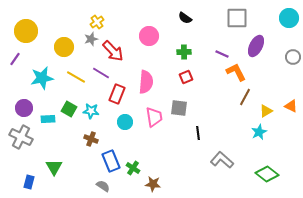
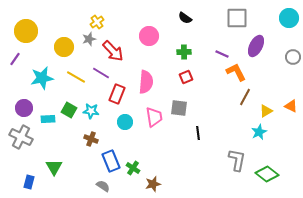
gray star at (91, 39): moved 2 px left
green square at (69, 109): moved 1 px down
gray L-shape at (222, 160): moved 15 px right; rotated 60 degrees clockwise
brown star at (153, 184): rotated 21 degrees counterclockwise
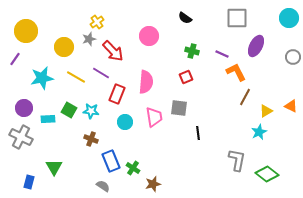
green cross at (184, 52): moved 8 px right, 1 px up; rotated 16 degrees clockwise
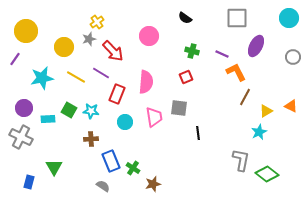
brown cross at (91, 139): rotated 24 degrees counterclockwise
gray L-shape at (237, 160): moved 4 px right
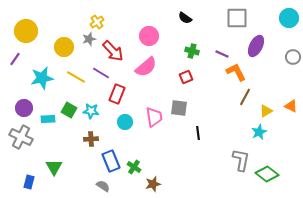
pink semicircle at (146, 82): moved 15 px up; rotated 45 degrees clockwise
green cross at (133, 168): moved 1 px right, 1 px up
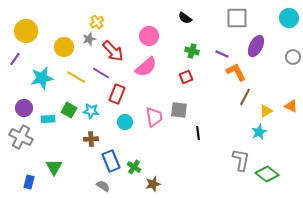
gray square at (179, 108): moved 2 px down
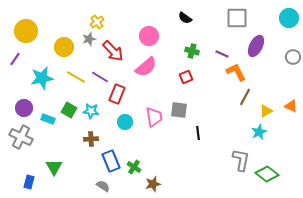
purple line at (101, 73): moved 1 px left, 4 px down
cyan rectangle at (48, 119): rotated 24 degrees clockwise
